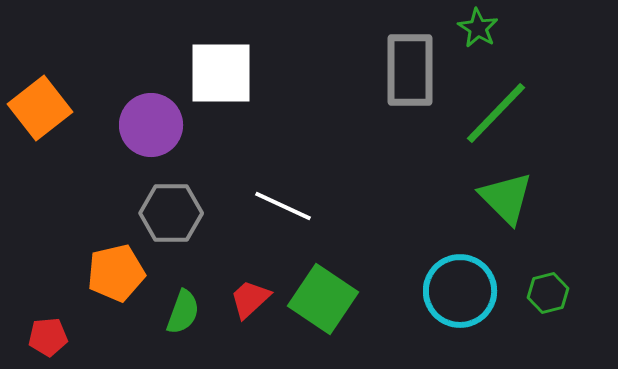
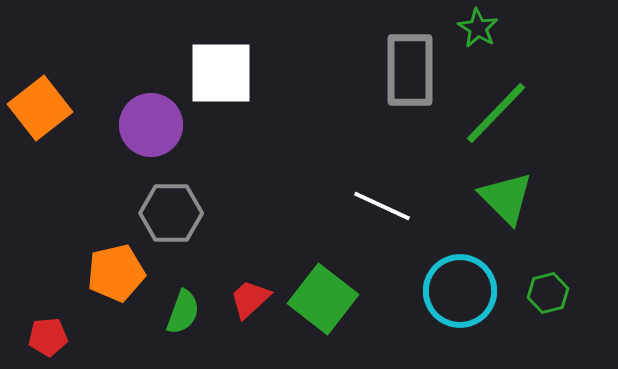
white line: moved 99 px right
green square: rotated 4 degrees clockwise
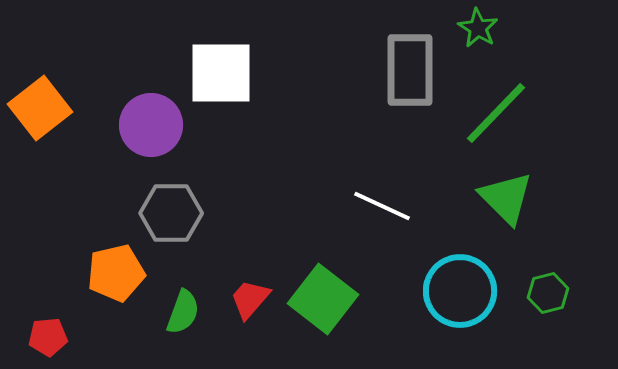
red trapezoid: rotated 6 degrees counterclockwise
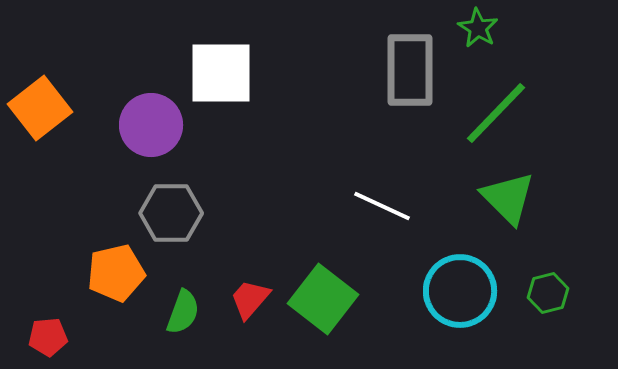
green triangle: moved 2 px right
